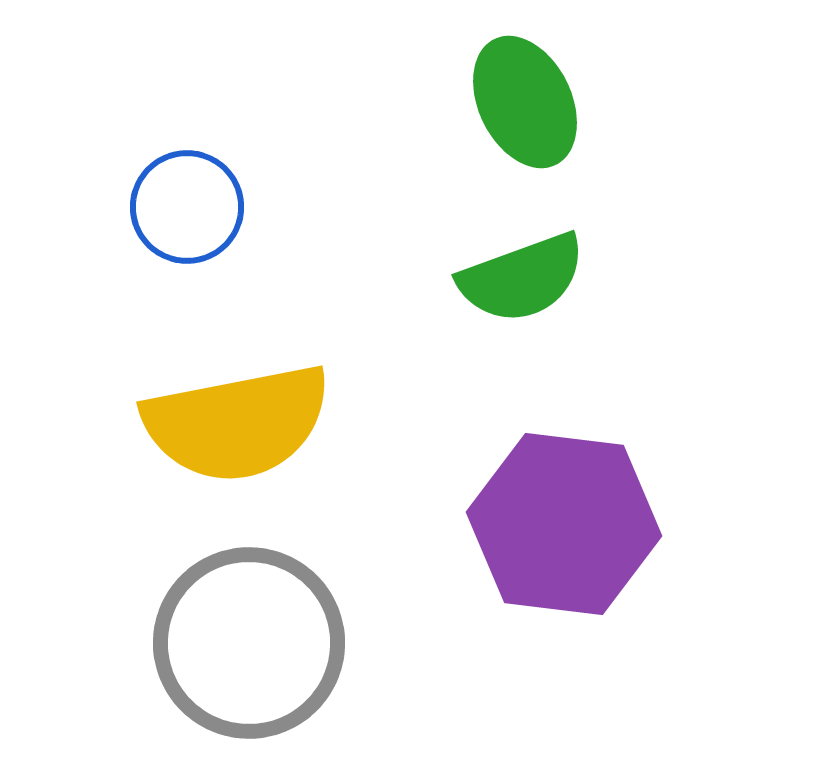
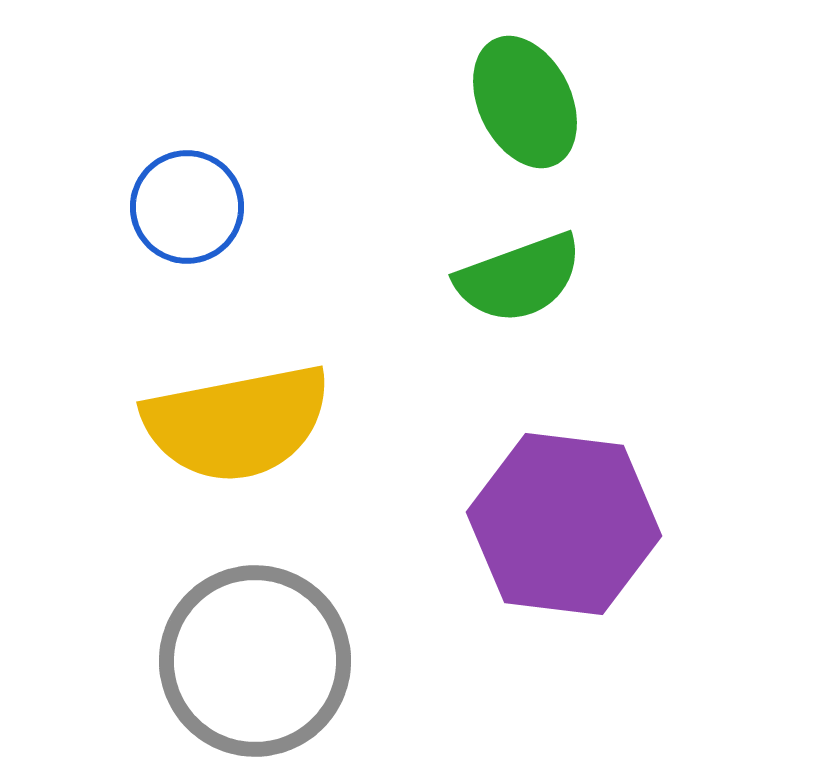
green semicircle: moved 3 px left
gray circle: moved 6 px right, 18 px down
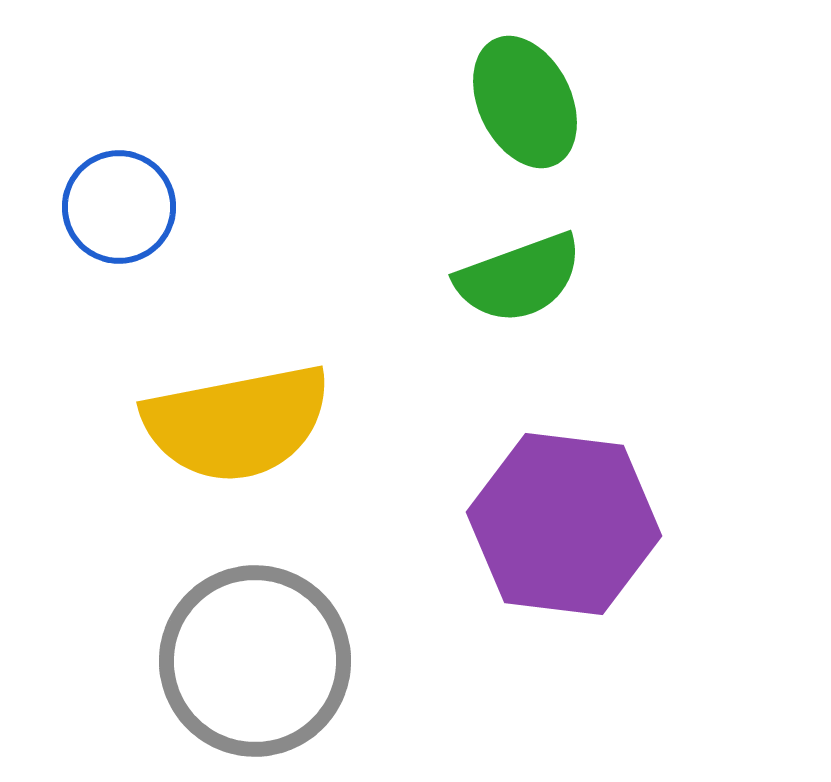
blue circle: moved 68 px left
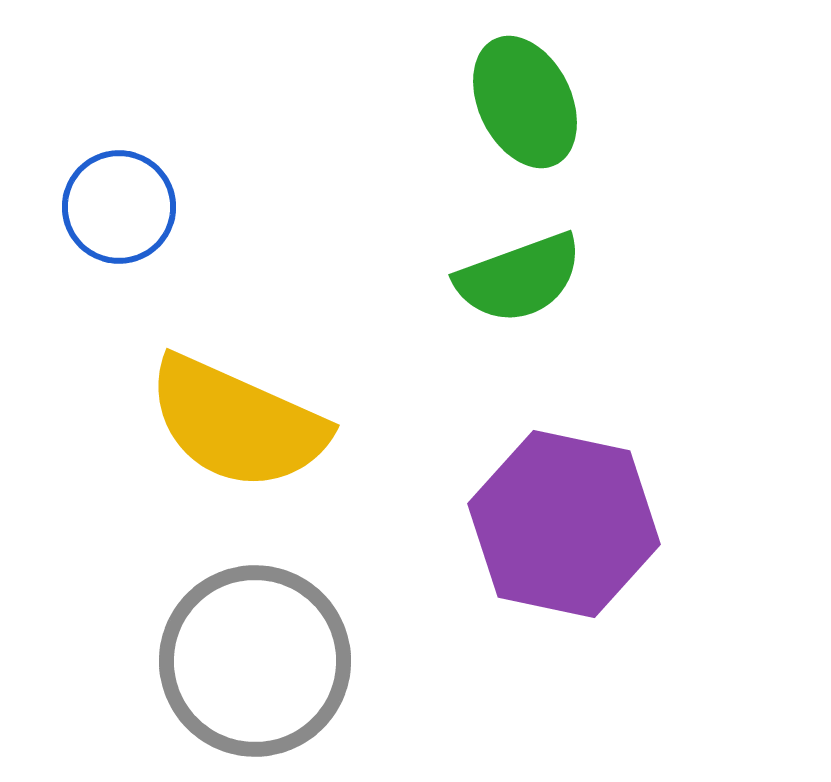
yellow semicircle: rotated 35 degrees clockwise
purple hexagon: rotated 5 degrees clockwise
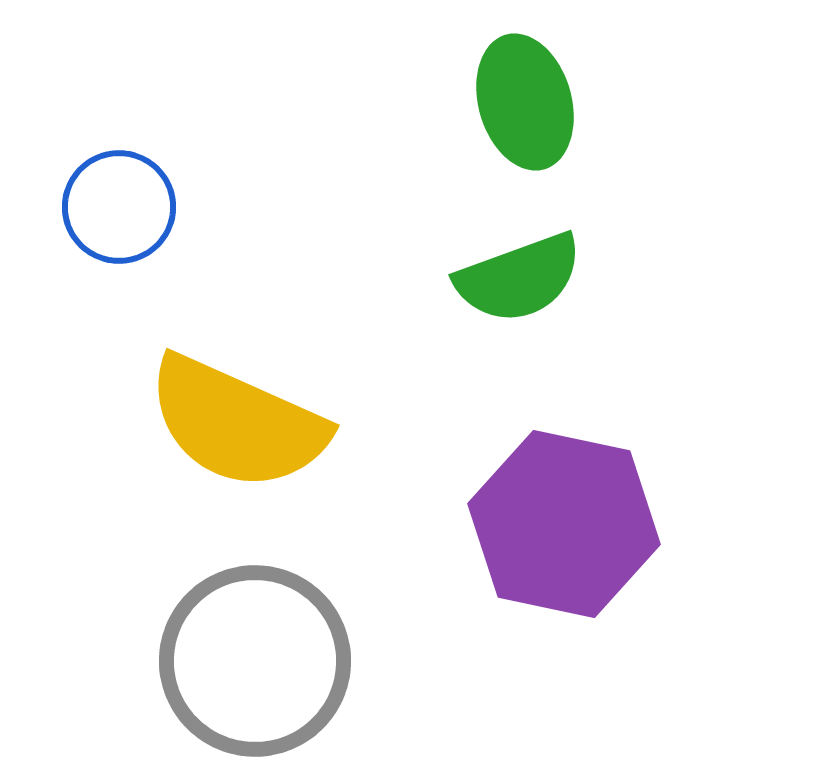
green ellipse: rotated 10 degrees clockwise
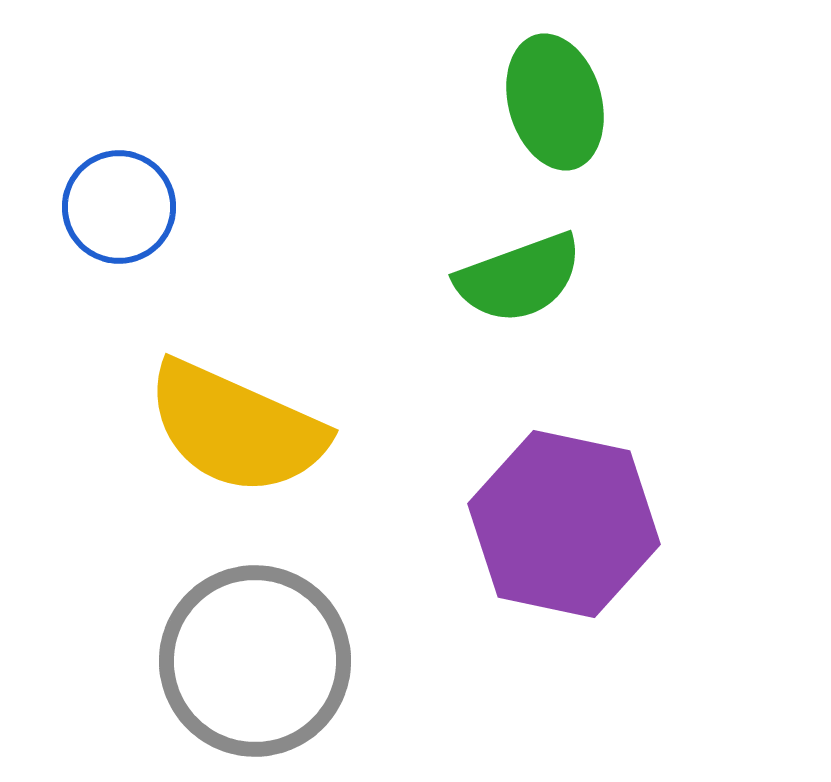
green ellipse: moved 30 px right
yellow semicircle: moved 1 px left, 5 px down
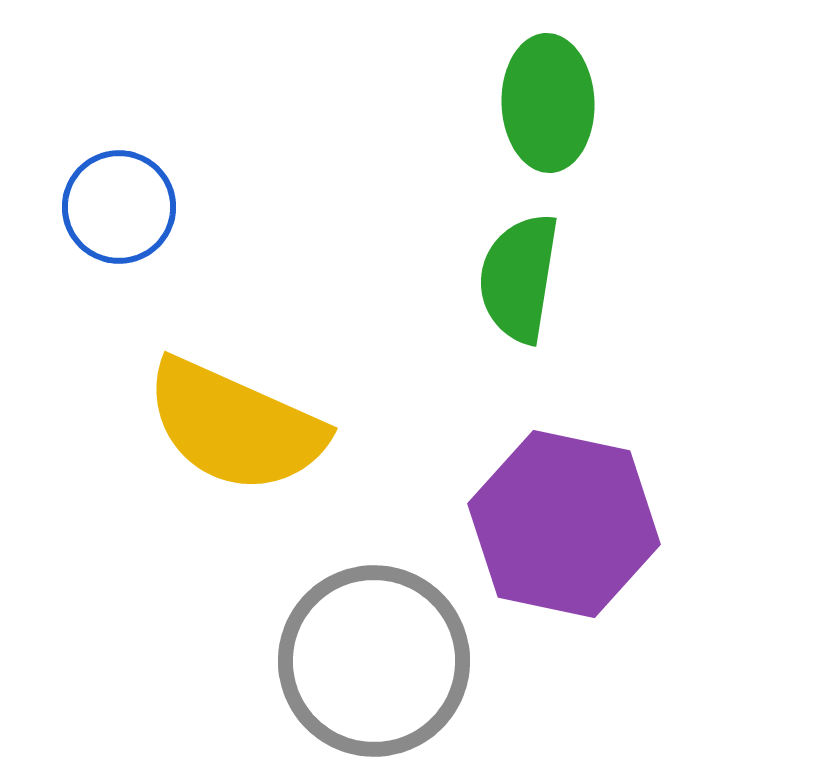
green ellipse: moved 7 px left, 1 px down; rotated 14 degrees clockwise
green semicircle: rotated 119 degrees clockwise
yellow semicircle: moved 1 px left, 2 px up
gray circle: moved 119 px right
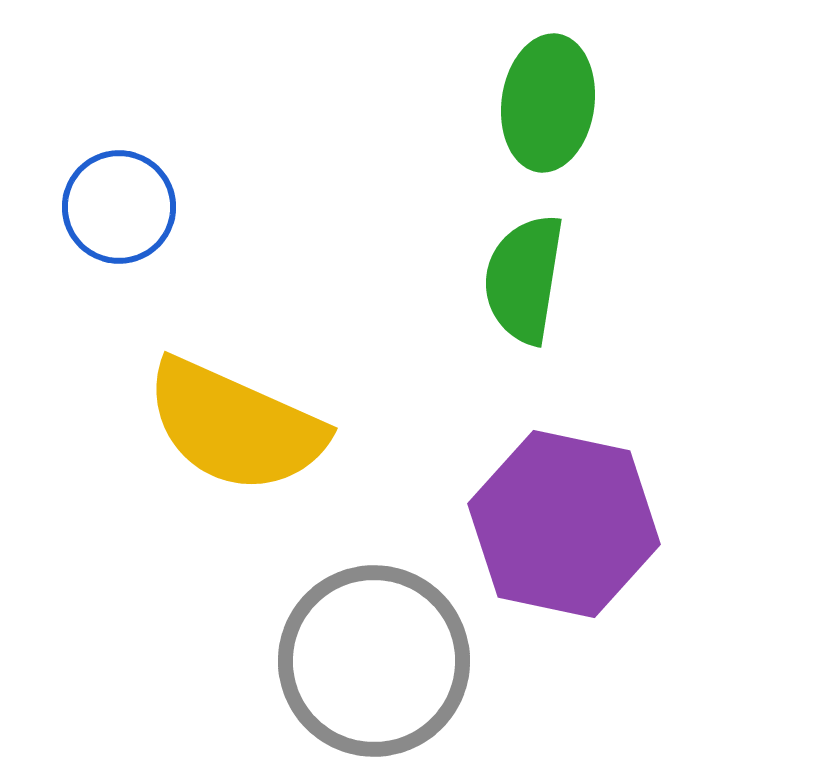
green ellipse: rotated 10 degrees clockwise
green semicircle: moved 5 px right, 1 px down
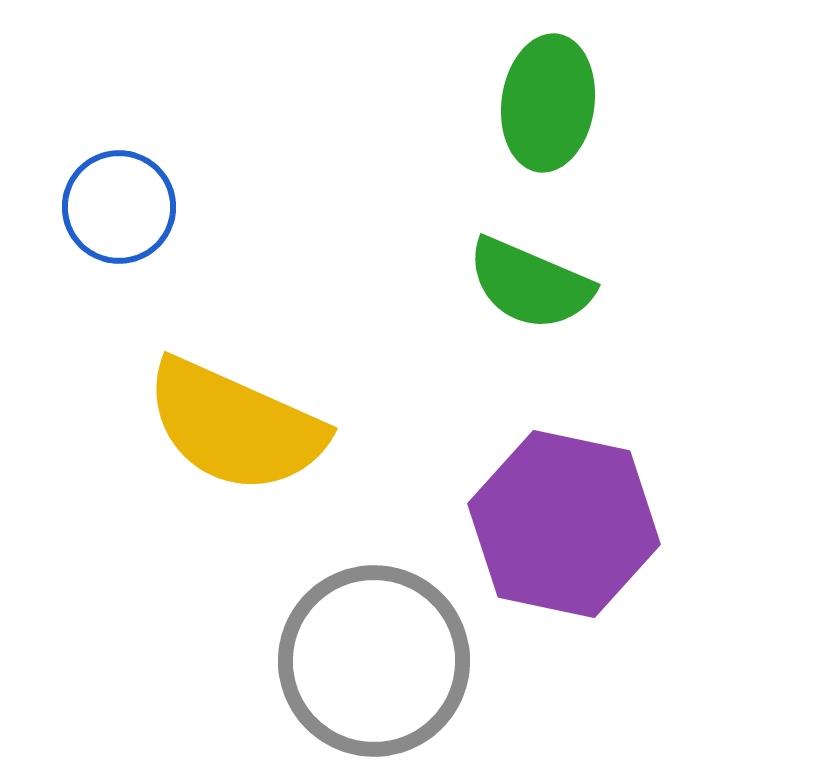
green semicircle: moved 6 px right, 5 px down; rotated 76 degrees counterclockwise
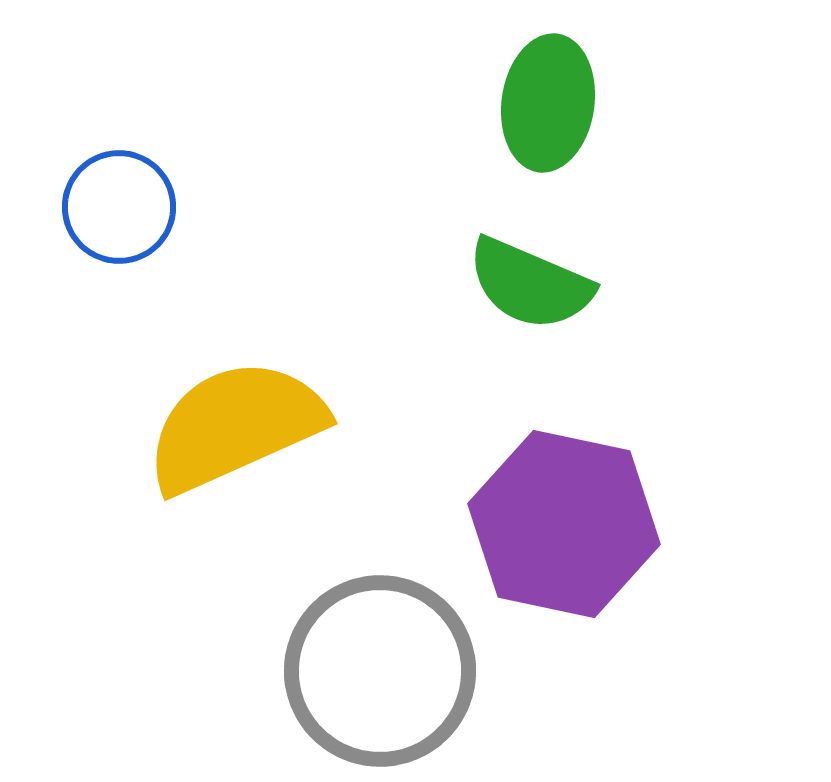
yellow semicircle: rotated 132 degrees clockwise
gray circle: moved 6 px right, 10 px down
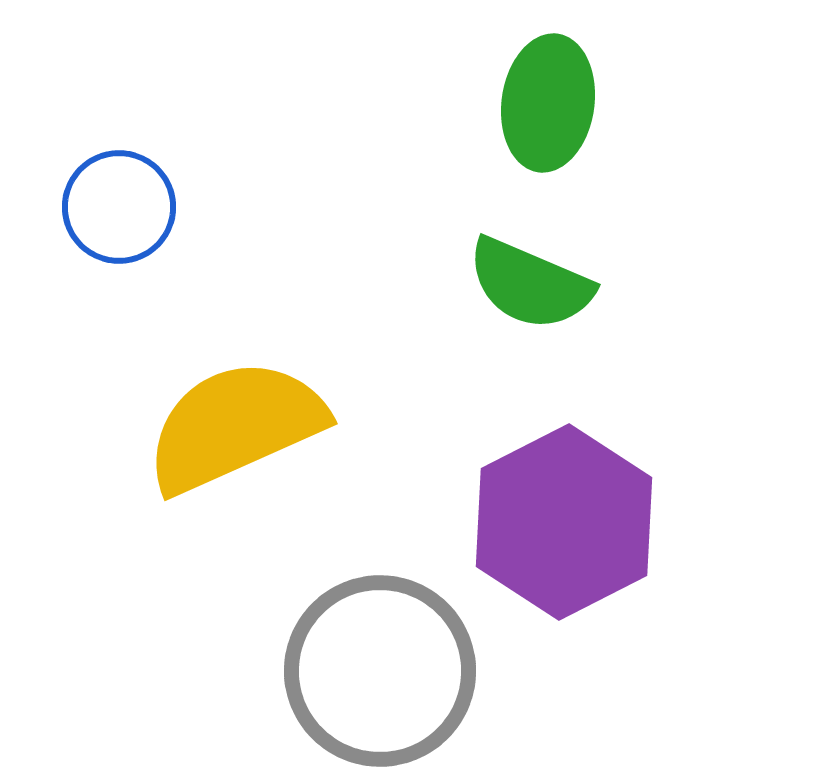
purple hexagon: moved 2 px up; rotated 21 degrees clockwise
